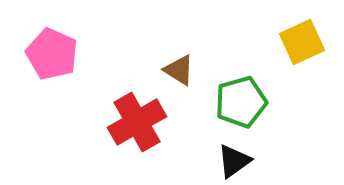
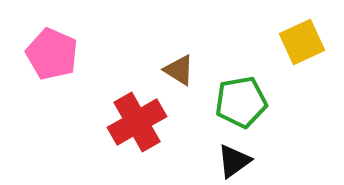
green pentagon: rotated 6 degrees clockwise
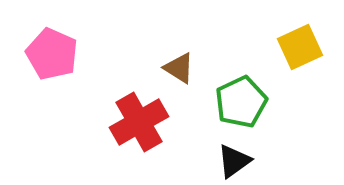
yellow square: moved 2 px left, 5 px down
brown triangle: moved 2 px up
green pentagon: rotated 15 degrees counterclockwise
red cross: moved 2 px right
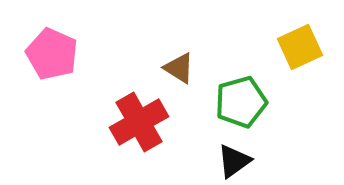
green pentagon: rotated 9 degrees clockwise
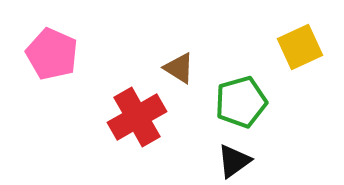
red cross: moved 2 px left, 5 px up
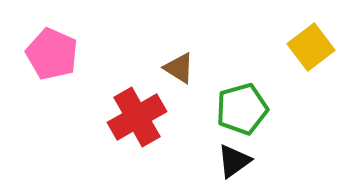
yellow square: moved 11 px right; rotated 12 degrees counterclockwise
green pentagon: moved 1 px right, 7 px down
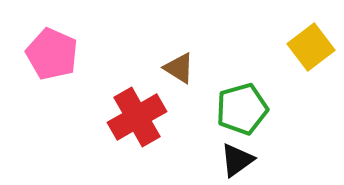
black triangle: moved 3 px right, 1 px up
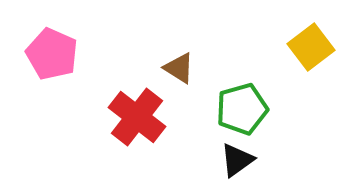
red cross: rotated 22 degrees counterclockwise
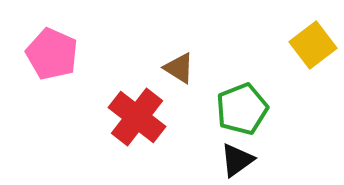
yellow square: moved 2 px right, 2 px up
green pentagon: rotated 6 degrees counterclockwise
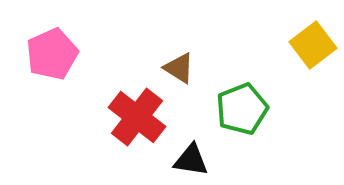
pink pentagon: rotated 24 degrees clockwise
black triangle: moved 46 px left; rotated 45 degrees clockwise
